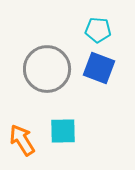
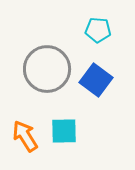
blue square: moved 3 px left, 12 px down; rotated 16 degrees clockwise
cyan square: moved 1 px right
orange arrow: moved 3 px right, 4 px up
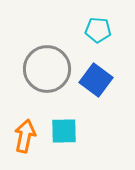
orange arrow: rotated 44 degrees clockwise
